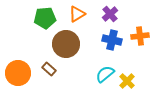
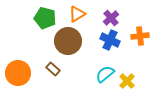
purple cross: moved 1 px right, 4 px down
green pentagon: rotated 20 degrees clockwise
blue cross: moved 2 px left; rotated 12 degrees clockwise
brown circle: moved 2 px right, 3 px up
brown rectangle: moved 4 px right
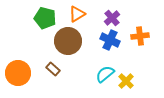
purple cross: moved 1 px right
yellow cross: moved 1 px left
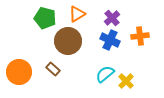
orange circle: moved 1 px right, 1 px up
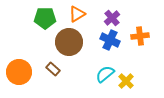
green pentagon: rotated 15 degrees counterclockwise
brown circle: moved 1 px right, 1 px down
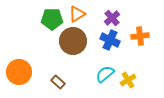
green pentagon: moved 7 px right, 1 px down
brown circle: moved 4 px right, 1 px up
brown rectangle: moved 5 px right, 13 px down
yellow cross: moved 2 px right, 1 px up; rotated 14 degrees clockwise
